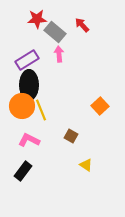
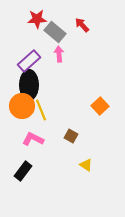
purple rectangle: moved 2 px right, 1 px down; rotated 10 degrees counterclockwise
pink L-shape: moved 4 px right, 1 px up
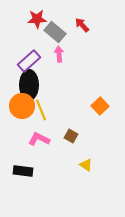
pink L-shape: moved 6 px right
black rectangle: rotated 60 degrees clockwise
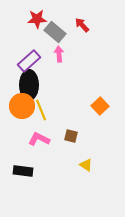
brown square: rotated 16 degrees counterclockwise
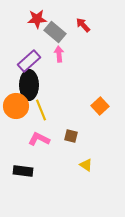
red arrow: moved 1 px right
orange circle: moved 6 px left
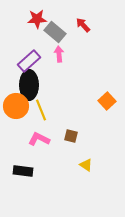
orange square: moved 7 px right, 5 px up
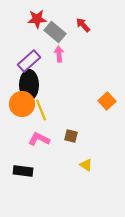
orange circle: moved 6 px right, 2 px up
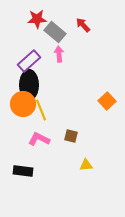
orange circle: moved 1 px right
yellow triangle: rotated 40 degrees counterclockwise
